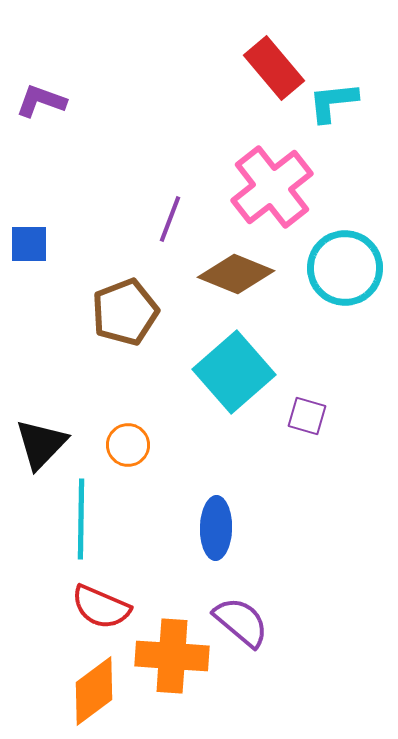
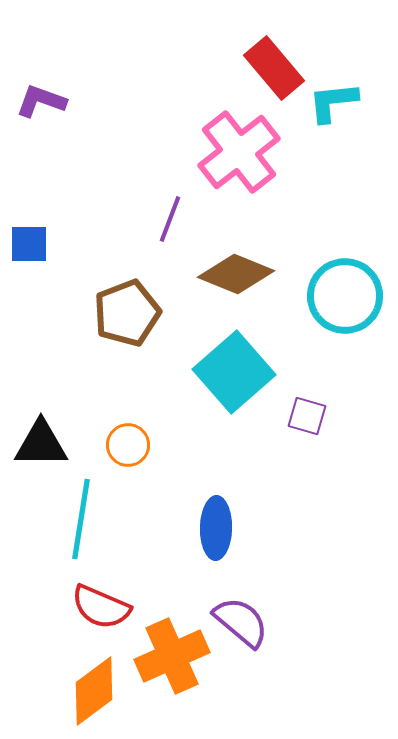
pink cross: moved 33 px left, 35 px up
cyan circle: moved 28 px down
brown pentagon: moved 2 px right, 1 px down
black triangle: rotated 46 degrees clockwise
cyan line: rotated 8 degrees clockwise
orange cross: rotated 28 degrees counterclockwise
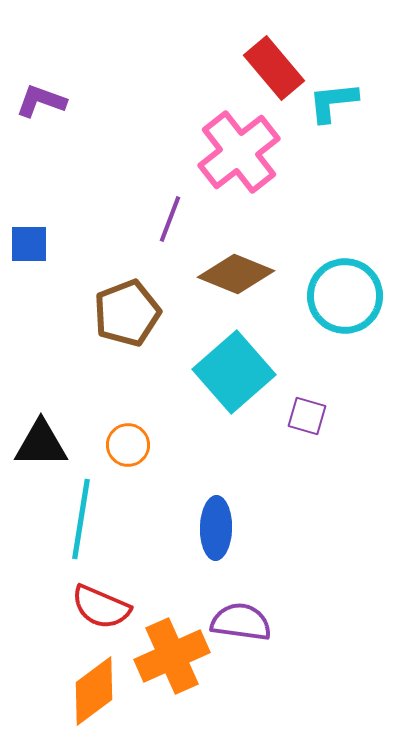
purple semicircle: rotated 32 degrees counterclockwise
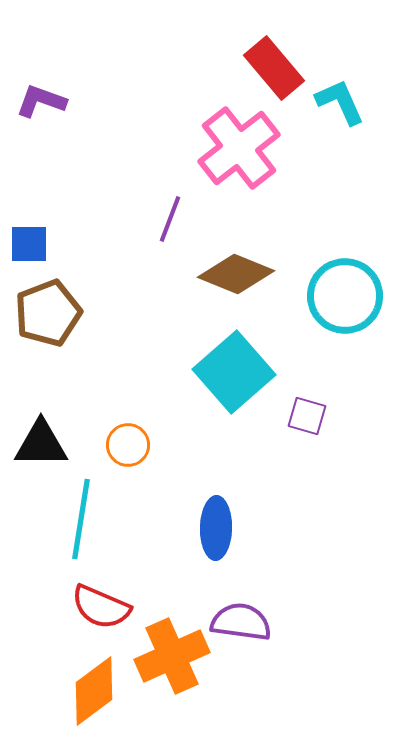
cyan L-shape: moved 7 px right; rotated 72 degrees clockwise
pink cross: moved 4 px up
brown pentagon: moved 79 px left
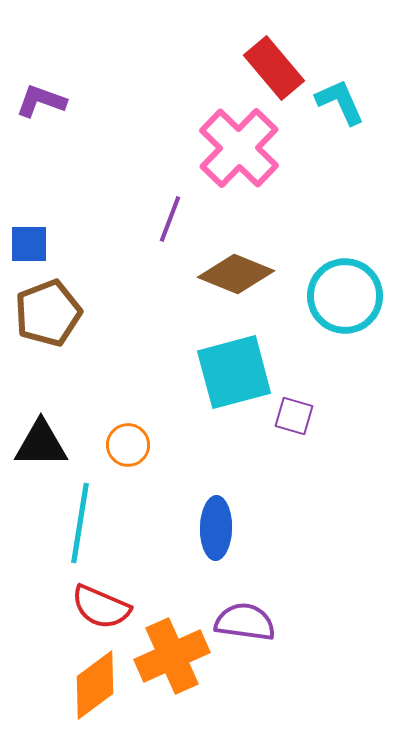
pink cross: rotated 8 degrees counterclockwise
cyan square: rotated 26 degrees clockwise
purple square: moved 13 px left
cyan line: moved 1 px left, 4 px down
purple semicircle: moved 4 px right
orange diamond: moved 1 px right, 6 px up
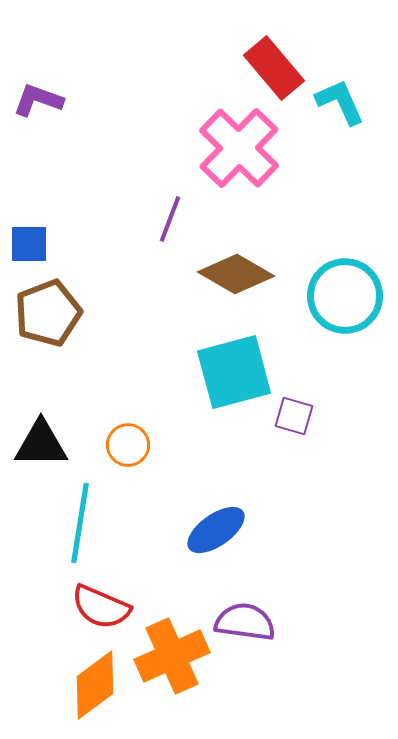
purple L-shape: moved 3 px left, 1 px up
brown diamond: rotated 8 degrees clockwise
blue ellipse: moved 2 px down; rotated 54 degrees clockwise
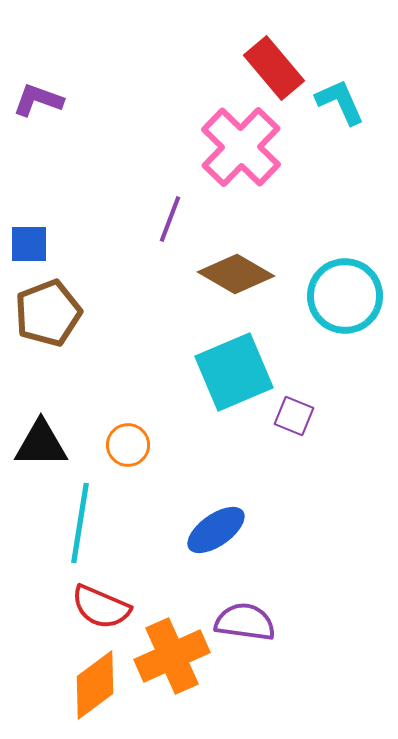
pink cross: moved 2 px right, 1 px up
cyan square: rotated 8 degrees counterclockwise
purple square: rotated 6 degrees clockwise
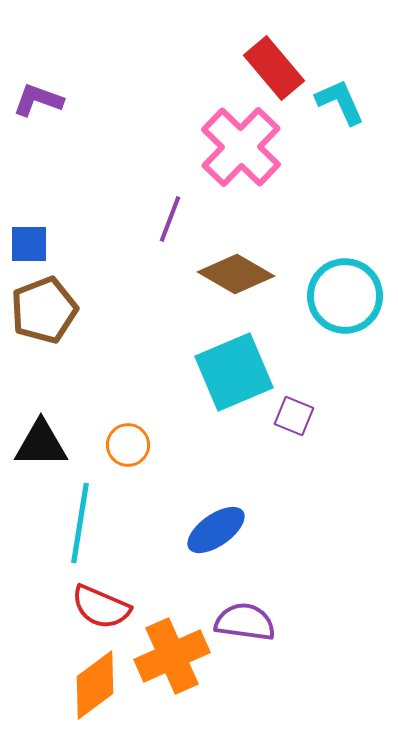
brown pentagon: moved 4 px left, 3 px up
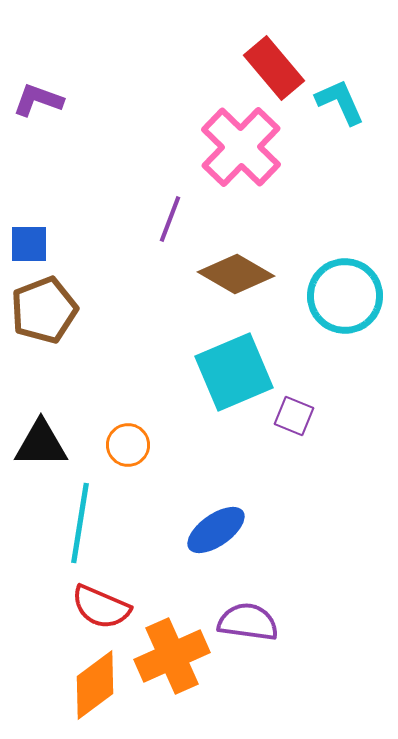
purple semicircle: moved 3 px right
